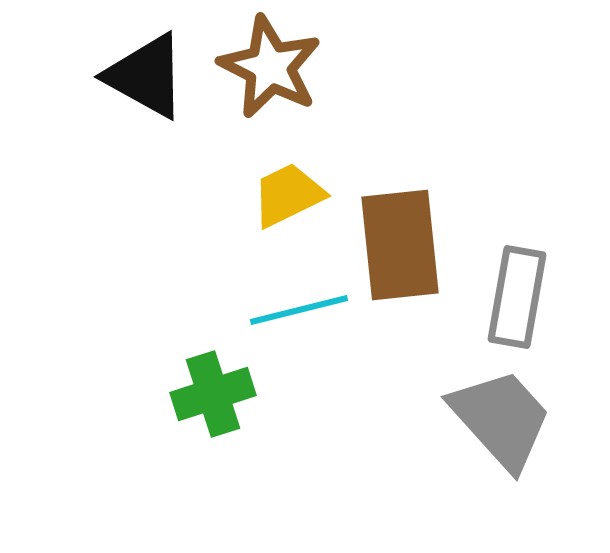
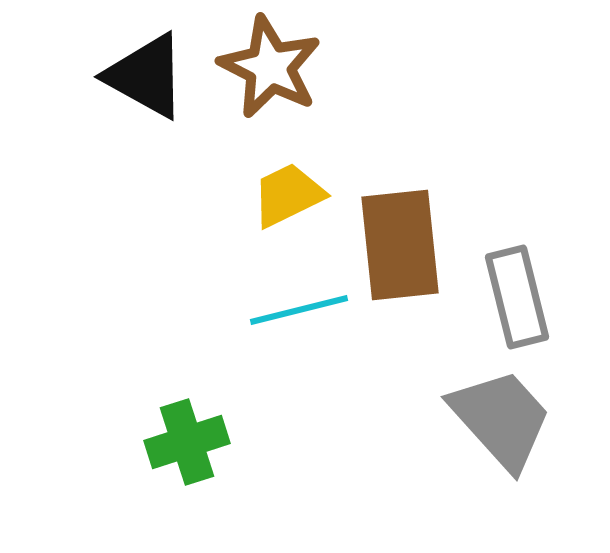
gray rectangle: rotated 24 degrees counterclockwise
green cross: moved 26 px left, 48 px down
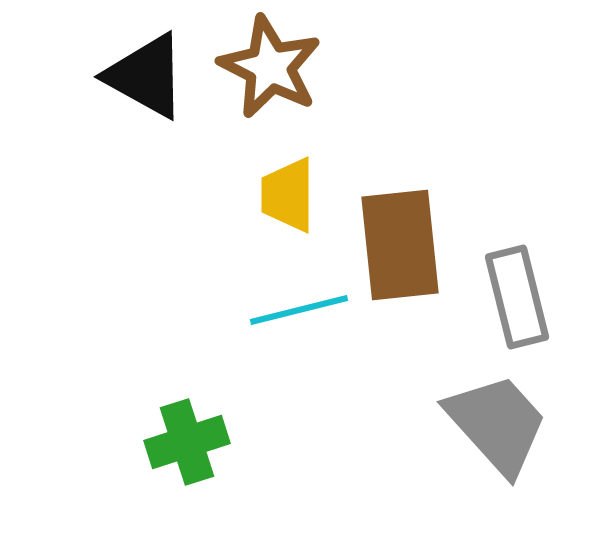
yellow trapezoid: rotated 64 degrees counterclockwise
gray trapezoid: moved 4 px left, 5 px down
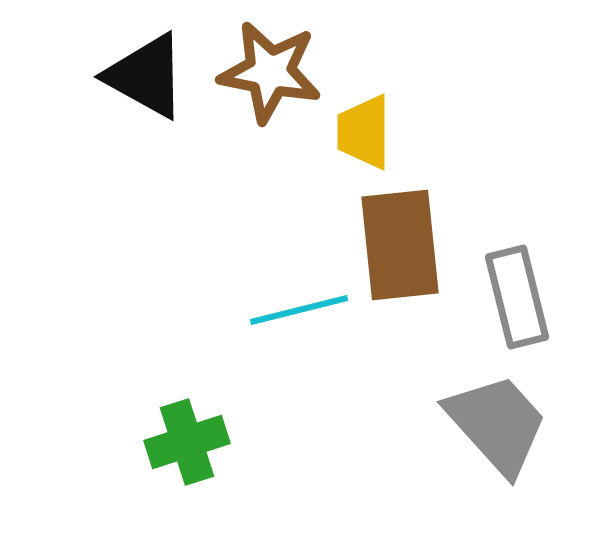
brown star: moved 5 px down; rotated 16 degrees counterclockwise
yellow trapezoid: moved 76 px right, 63 px up
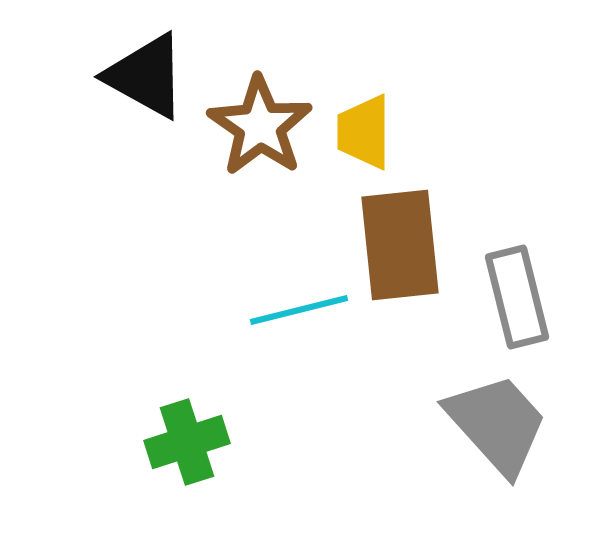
brown star: moved 10 px left, 54 px down; rotated 24 degrees clockwise
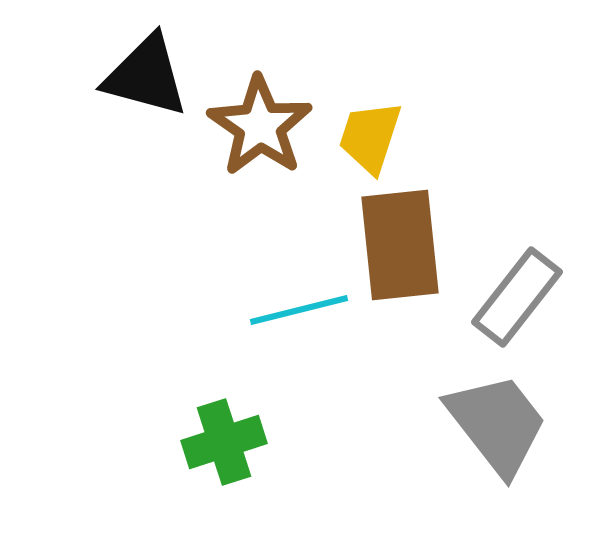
black triangle: rotated 14 degrees counterclockwise
yellow trapezoid: moved 6 px right, 5 px down; rotated 18 degrees clockwise
gray rectangle: rotated 52 degrees clockwise
gray trapezoid: rotated 4 degrees clockwise
green cross: moved 37 px right
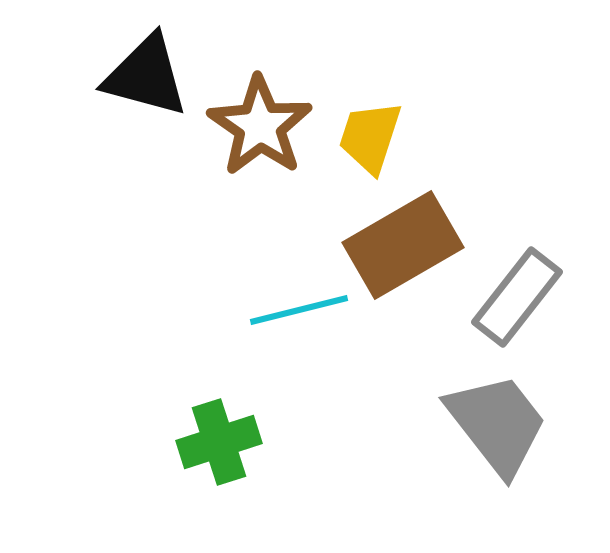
brown rectangle: moved 3 px right; rotated 66 degrees clockwise
green cross: moved 5 px left
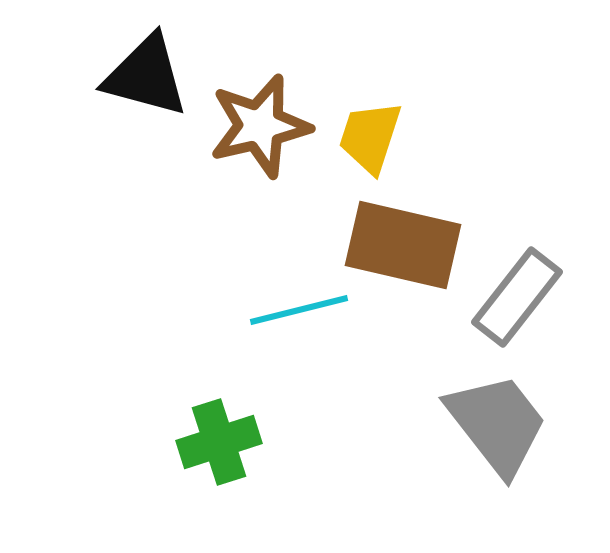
brown star: rotated 24 degrees clockwise
brown rectangle: rotated 43 degrees clockwise
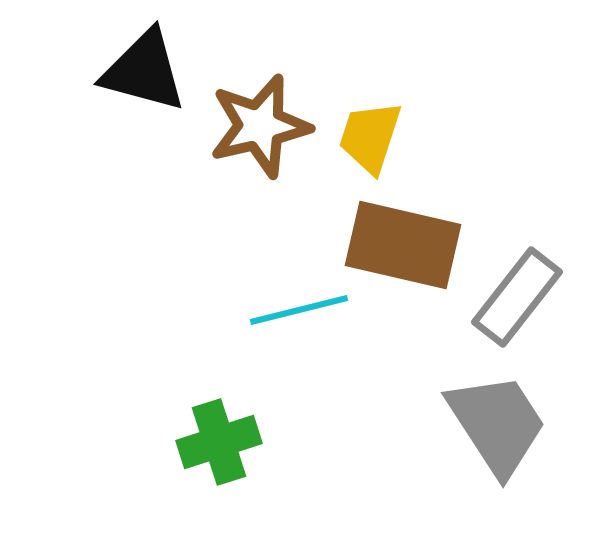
black triangle: moved 2 px left, 5 px up
gray trapezoid: rotated 5 degrees clockwise
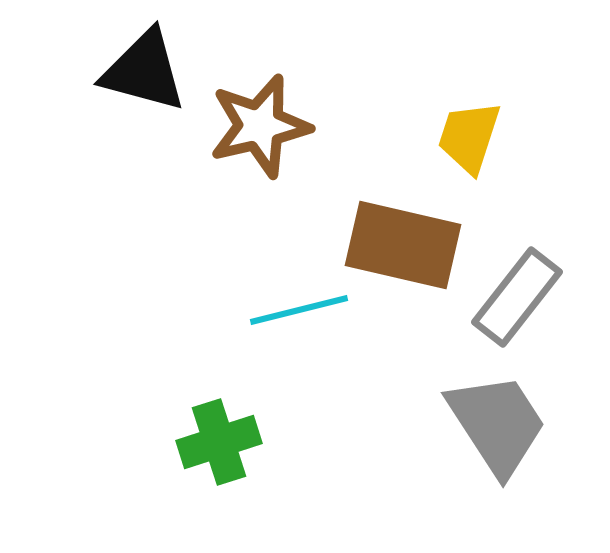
yellow trapezoid: moved 99 px right
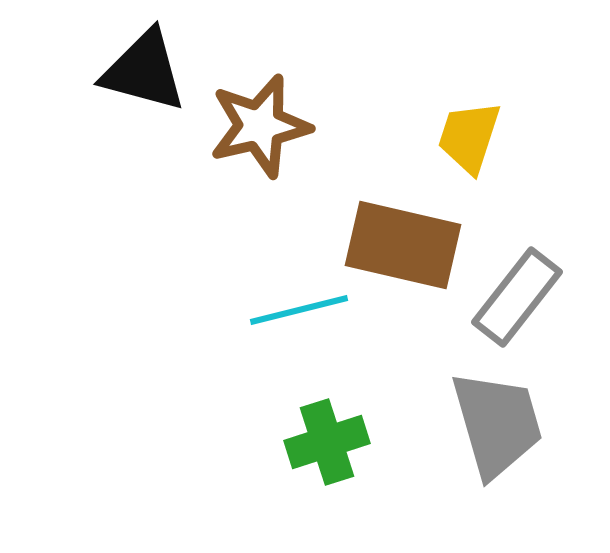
gray trapezoid: rotated 17 degrees clockwise
green cross: moved 108 px right
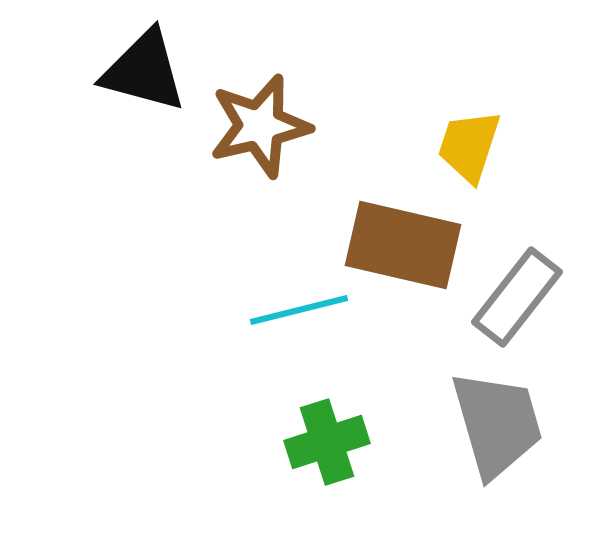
yellow trapezoid: moved 9 px down
